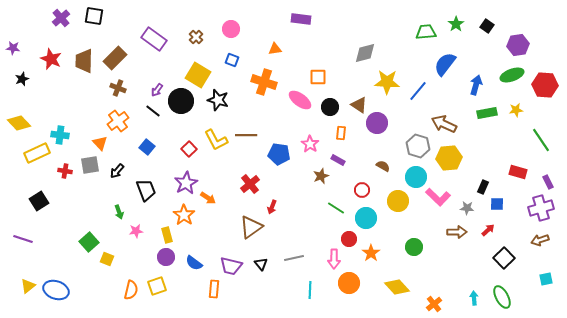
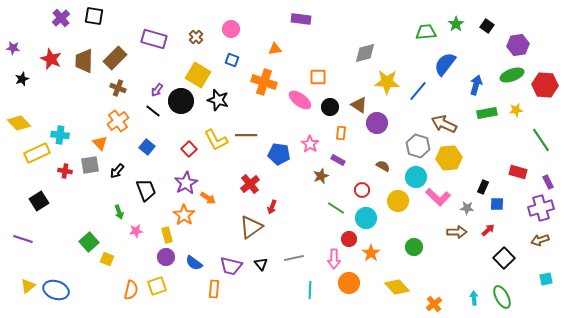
purple rectangle at (154, 39): rotated 20 degrees counterclockwise
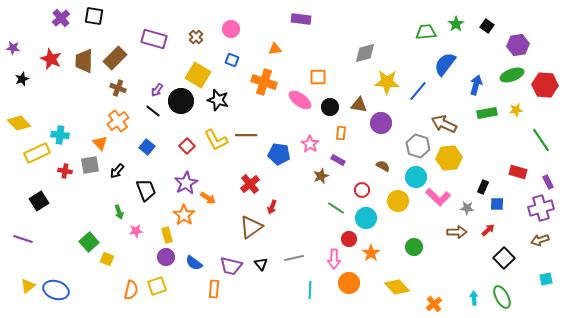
brown triangle at (359, 105): rotated 24 degrees counterclockwise
purple circle at (377, 123): moved 4 px right
red square at (189, 149): moved 2 px left, 3 px up
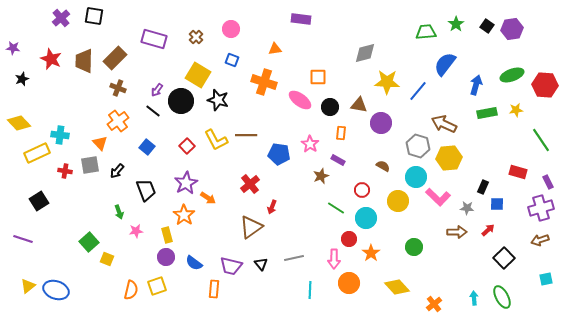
purple hexagon at (518, 45): moved 6 px left, 16 px up
